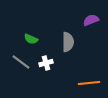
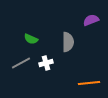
gray line: moved 1 px down; rotated 66 degrees counterclockwise
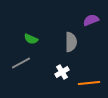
gray semicircle: moved 3 px right
white cross: moved 16 px right, 9 px down; rotated 16 degrees counterclockwise
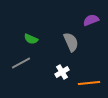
gray semicircle: rotated 24 degrees counterclockwise
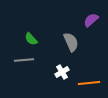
purple semicircle: rotated 21 degrees counterclockwise
green semicircle: rotated 24 degrees clockwise
gray line: moved 3 px right, 3 px up; rotated 24 degrees clockwise
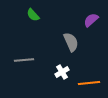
green semicircle: moved 2 px right, 24 px up
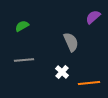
green semicircle: moved 11 px left, 11 px down; rotated 104 degrees clockwise
purple semicircle: moved 2 px right, 3 px up
white cross: rotated 16 degrees counterclockwise
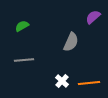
gray semicircle: rotated 48 degrees clockwise
white cross: moved 9 px down
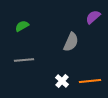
orange line: moved 1 px right, 2 px up
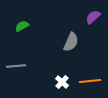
gray line: moved 8 px left, 6 px down
white cross: moved 1 px down
